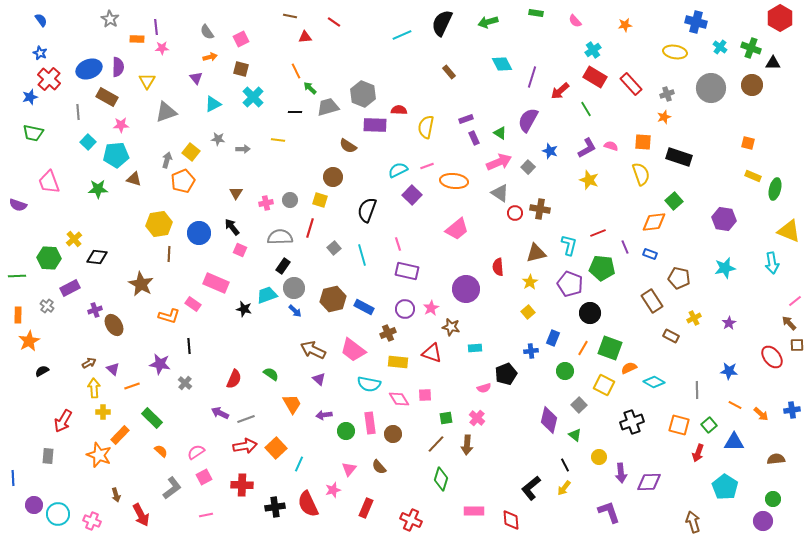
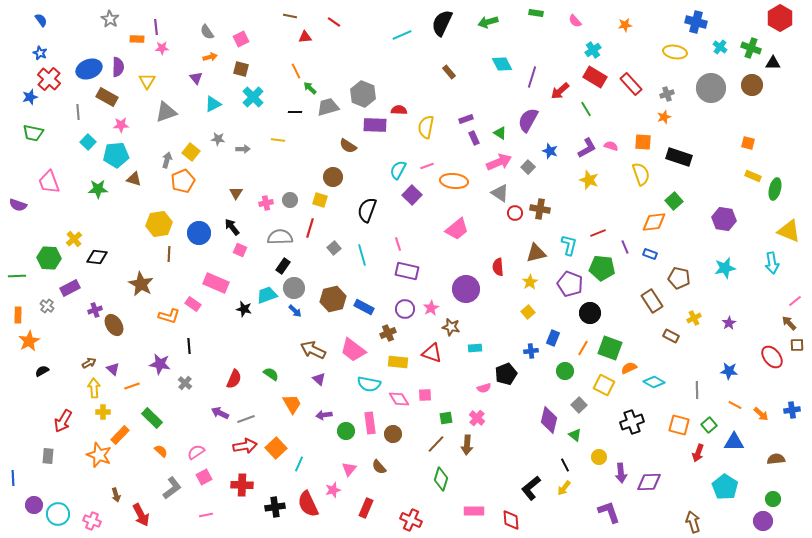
cyan semicircle at (398, 170): rotated 36 degrees counterclockwise
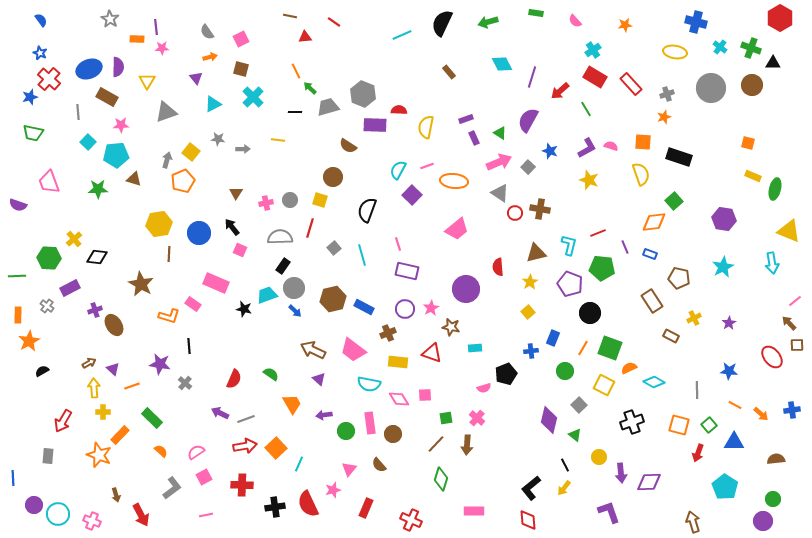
cyan star at (725, 268): moved 2 px left, 1 px up; rotated 15 degrees counterclockwise
brown semicircle at (379, 467): moved 2 px up
red diamond at (511, 520): moved 17 px right
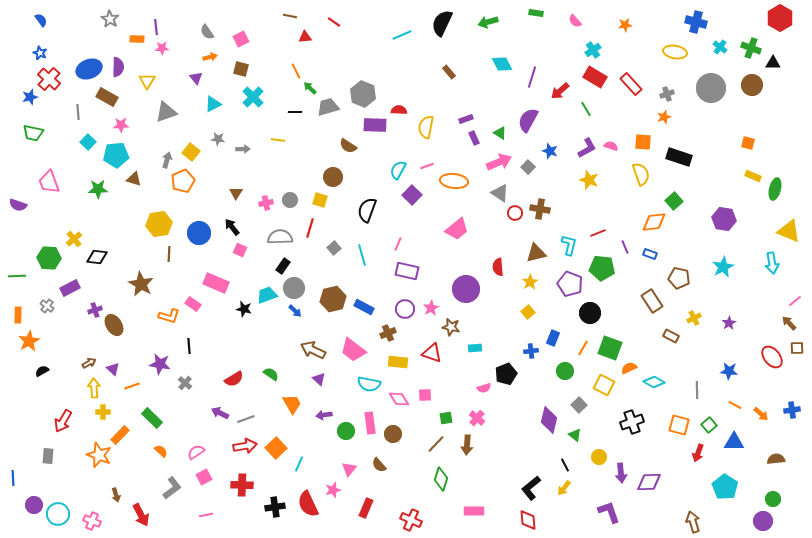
pink line at (398, 244): rotated 40 degrees clockwise
brown square at (797, 345): moved 3 px down
red semicircle at (234, 379): rotated 36 degrees clockwise
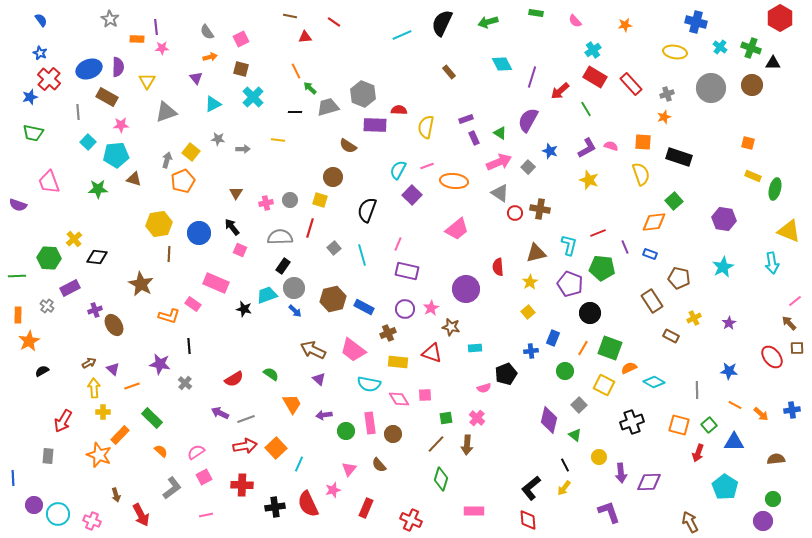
brown arrow at (693, 522): moved 3 px left; rotated 10 degrees counterclockwise
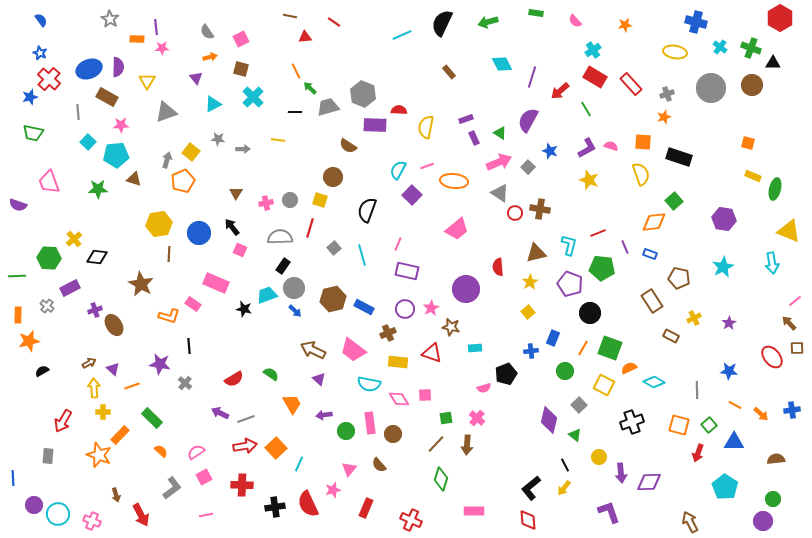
orange star at (29, 341): rotated 15 degrees clockwise
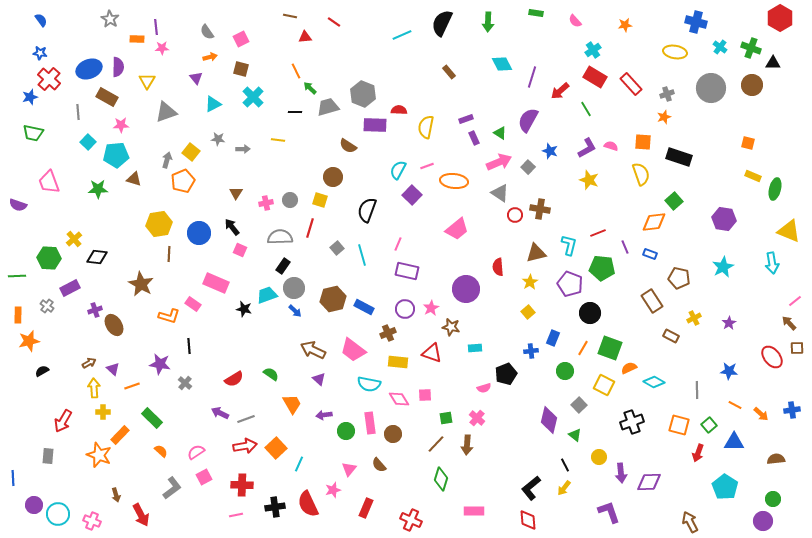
green arrow at (488, 22): rotated 72 degrees counterclockwise
blue star at (40, 53): rotated 16 degrees counterclockwise
red circle at (515, 213): moved 2 px down
gray square at (334, 248): moved 3 px right
pink line at (206, 515): moved 30 px right
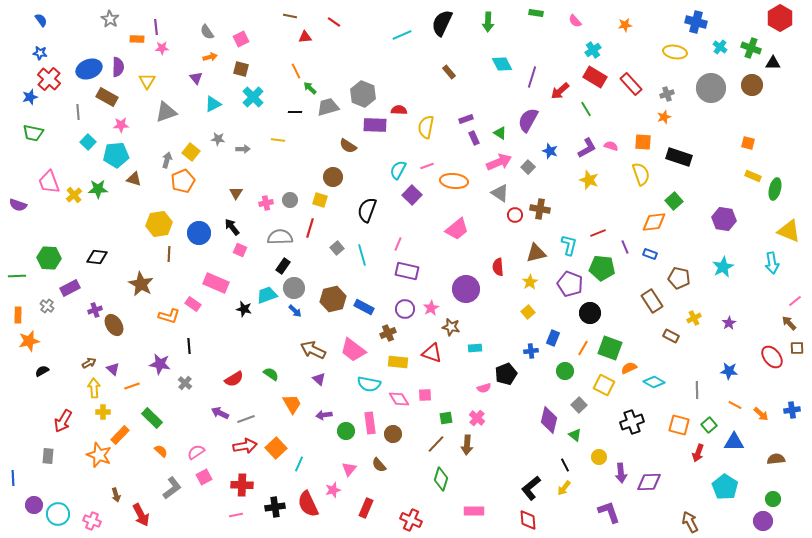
yellow cross at (74, 239): moved 44 px up
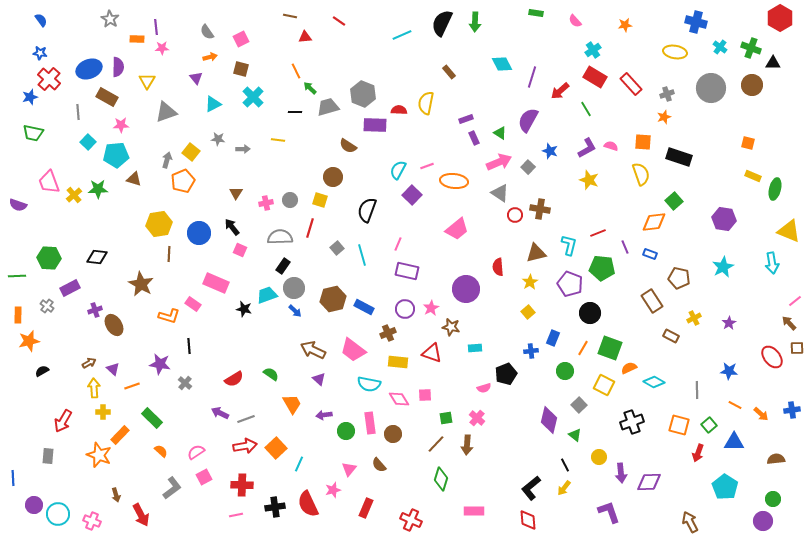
red line at (334, 22): moved 5 px right, 1 px up
green arrow at (488, 22): moved 13 px left
yellow semicircle at (426, 127): moved 24 px up
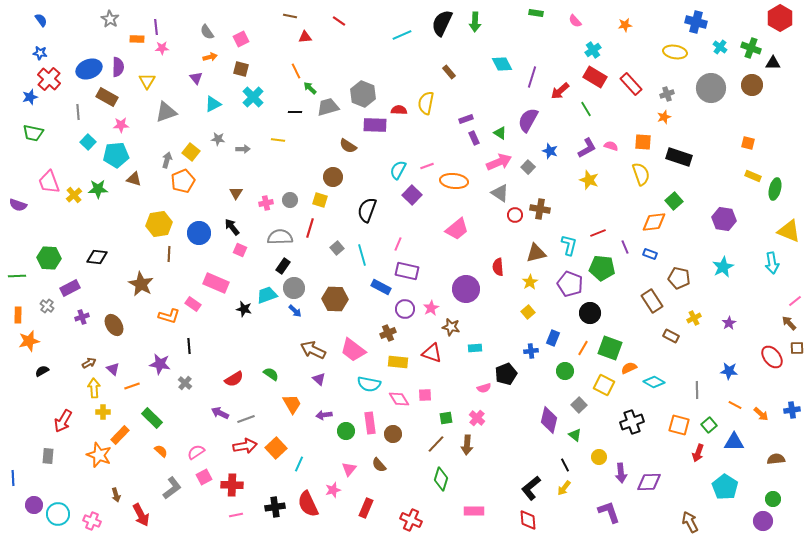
brown hexagon at (333, 299): moved 2 px right; rotated 15 degrees clockwise
blue rectangle at (364, 307): moved 17 px right, 20 px up
purple cross at (95, 310): moved 13 px left, 7 px down
red cross at (242, 485): moved 10 px left
